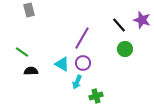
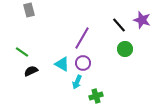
black semicircle: rotated 24 degrees counterclockwise
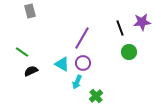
gray rectangle: moved 1 px right, 1 px down
purple star: moved 2 px down; rotated 24 degrees counterclockwise
black line: moved 1 px right, 3 px down; rotated 21 degrees clockwise
green circle: moved 4 px right, 3 px down
green cross: rotated 24 degrees counterclockwise
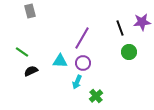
cyan triangle: moved 2 px left, 3 px up; rotated 28 degrees counterclockwise
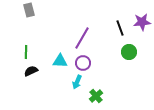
gray rectangle: moved 1 px left, 1 px up
green line: moved 4 px right; rotated 56 degrees clockwise
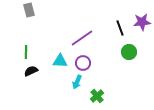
purple line: rotated 25 degrees clockwise
green cross: moved 1 px right
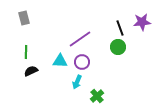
gray rectangle: moved 5 px left, 8 px down
purple line: moved 2 px left, 1 px down
green circle: moved 11 px left, 5 px up
purple circle: moved 1 px left, 1 px up
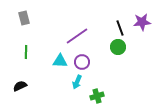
purple line: moved 3 px left, 3 px up
black semicircle: moved 11 px left, 15 px down
green cross: rotated 24 degrees clockwise
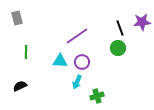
gray rectangle: moved 7 px left
green circle: moved 1 px down
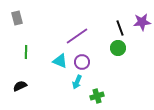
cyan triangle: rotated 21 degrees clockwise
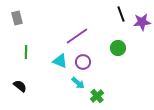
black line: moved 1 px right, 14 px up
purple circle: moved 1 px right
cyan arrow: moved 1 px right, 1 px down; rotated 72 degrees counterclockwise
black semicircle: rotated 64 degrees clockwise
green cross: rotated 24 degrees counterclockwise
